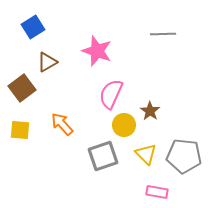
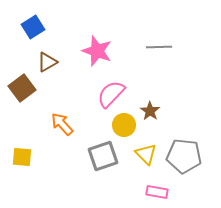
gray line: moved 4 px left, 13 px down
pink semicircle: rotated 20 degrees clockwise
yellow square: moved 2 px right, 27 px down
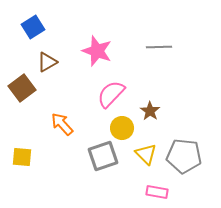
yellow circle: moved 2 px left, 3 px down
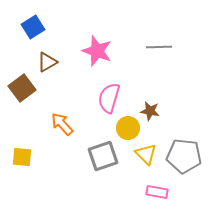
pink semicircle: moved 2 px left, 4 px down; rotated 28 degrees counterclockwise
brown star: rotated 24 degrees counterclockwise
yellow circle: moved 6 px right
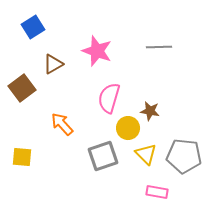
brown triangle: moved 6 px right, 2 px down
